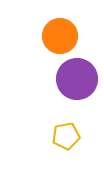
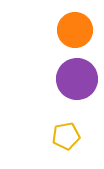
orange circle: moved 15 px right, 6 px up
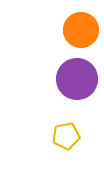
orange circle: moved 6 px right
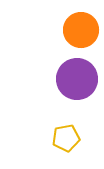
yellow pentagon: moved 2 px down
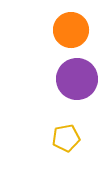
orange circle: moved 10 px left
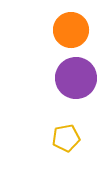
purple circle: moved 1 px left, 1 px up
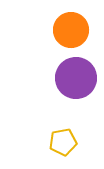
yellow pentagon: moved 3 px left, 4 px down
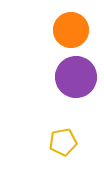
purple circle: moved 1 px up
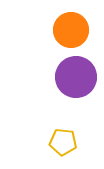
yellow pentagon: rotated 16 degrees clockwise
